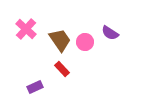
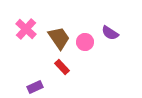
brown trapezoid: moved 1 px left, 2 px up
red rectangle: moved 2 px up
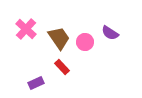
purple rectangle: moved 1 px right, 4 px up
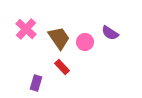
purple rectangle: rotated 49 degrees counterclockwise
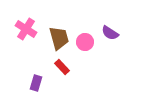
pink cross: rotated 10 degrees counterclockwise
brown trapezoid: rotated 20 degrees clockwise
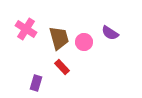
pink circle: moved 1 px left
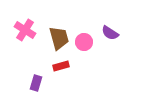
pink cross: moved 1 px left, 1 px down
red rectangle: moved 1 px left, 1 px up; rotated 63 degrees counterclockwise
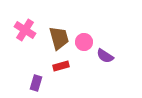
purple semicircle: moved 5 px left, 23 px down
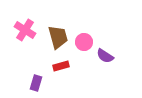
brown trapezoid: moved 1 px left, 1 px up
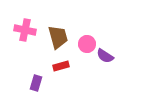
pink cross: rotated 20 degrees counterclockwise
pink circle: moved 3 px right, 2 px down
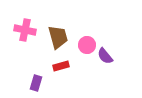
pink circle: moved 1 px down
purple semicircle: rotated 18 degrees clockwise
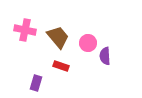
brown trapezoid: rotated 25 degrees counterclockwise
pink circle: moved 1 px right, 2 px up
purple semicircle: rotated 36 degrees clockwise
red rectangle: rotated 35 degrees clockwise
